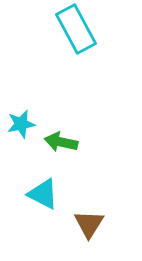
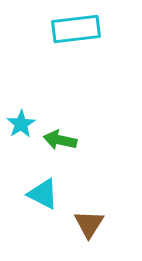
cyan rectangle: rotated 69 degrees counterclockwise
cyan star: rotated 20 degrees counterclockwise
green arrow: moved 1 px left, 2 px up
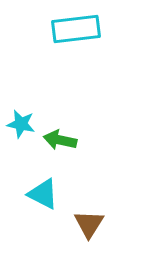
cyan star: rotated 28 degrees counterclockwise
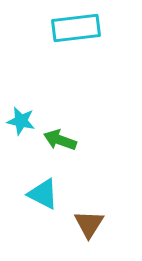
cyan rectangle: moved 1 px up
cyan star: moved 3 px up
green arrow: rotated 8 degrees clockwise
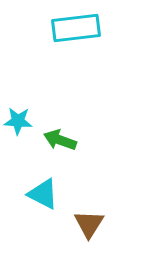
cyan star: moved 3 px left; rotated 8 degrees counterclockwise
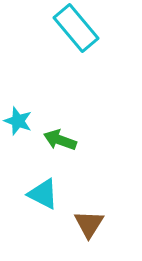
cyan rectangle: rotated 57 degrees clockwise
cyan star: rotated 16 degrees clockwise
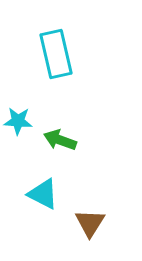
cyan rectangle: moved 20 px left, 26 px down; rotated 27 degrees clockwise
cyan star: rotated 16 degrees counterclockwise
brown triangle: moved 1 px right, 1 px up
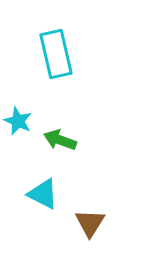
cyan star: rotated 20 degrees clockwise
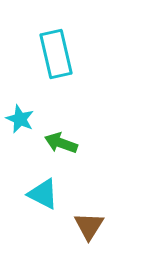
cyan star: moved 2 px right, 2 px up
green arrow: moved 1 px right, 3 px down
brown triangle: moved 1 px left, 3 px down
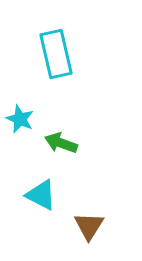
cyan triangle: moved 2 px left, 1 px down
